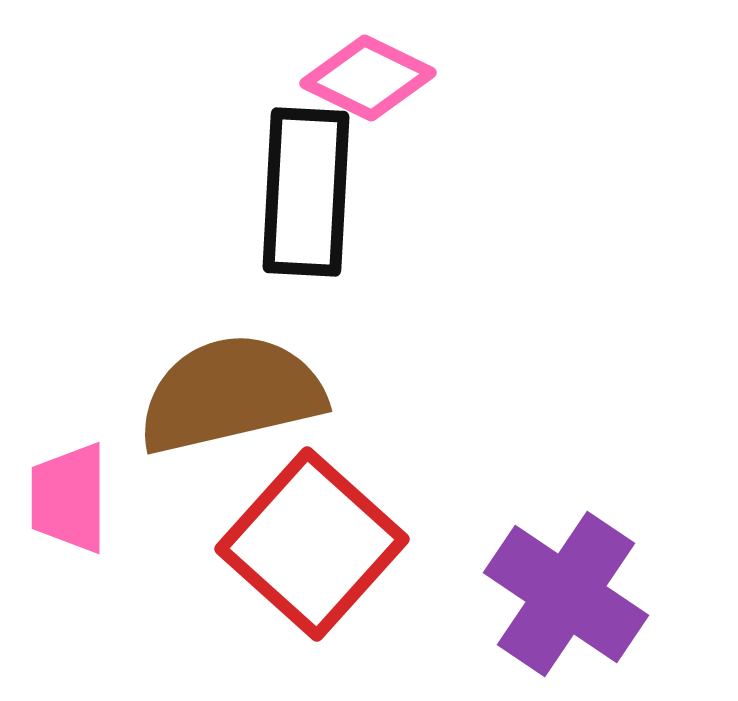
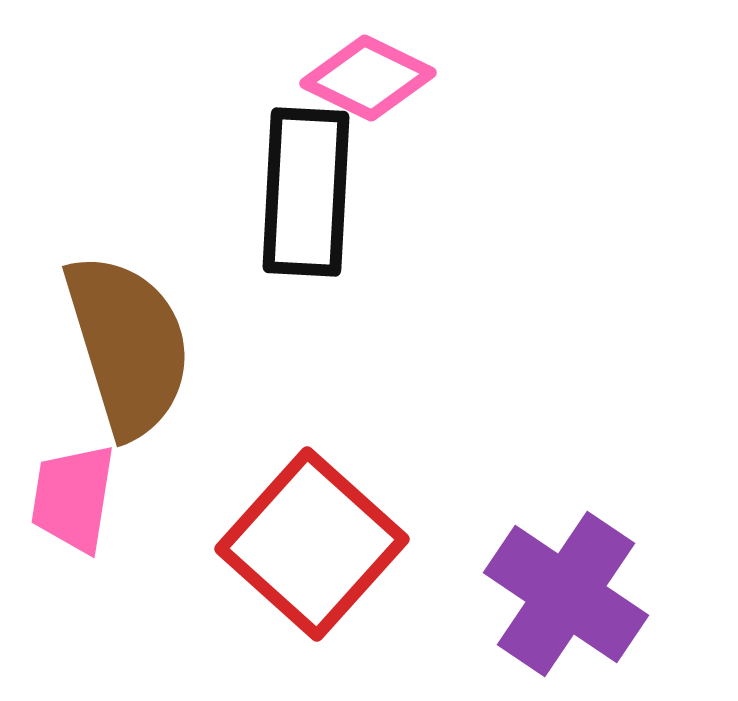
brown semicircle: moved 103 px left, 49 px up; rotated 86 degrees clockwise
pink trapezoid: moved 4 px right; rotated 9 degrees clockwise
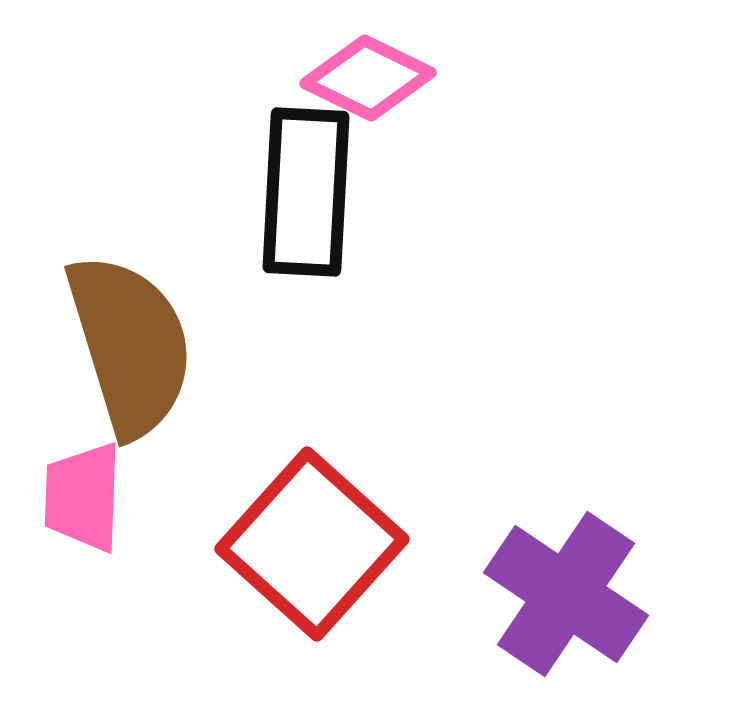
brown semicircle: moved 2 px right
pink trapezoid: moved 10 px right, 1 px up; rotated 7 degrees counterclockwise
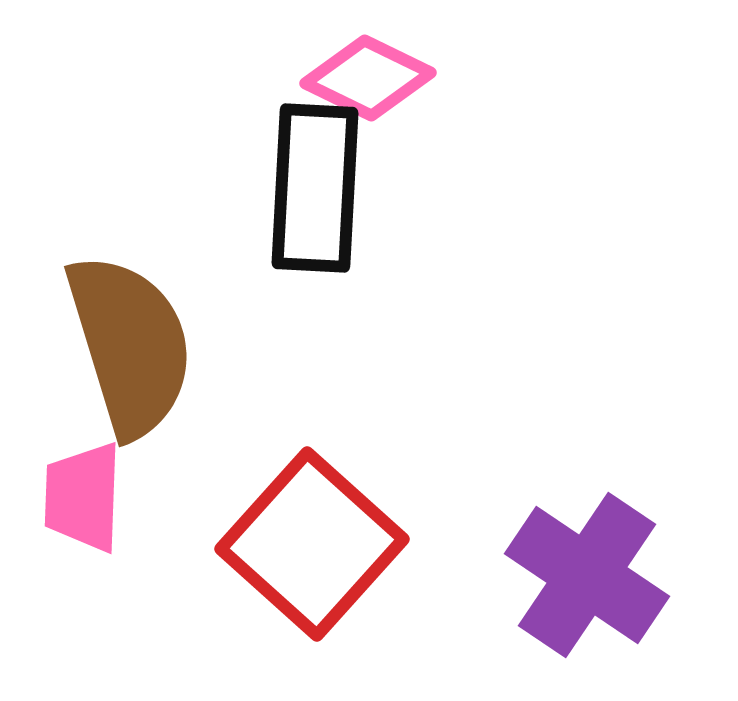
black rectangle: moved 9 px right, 4 px up
purple cross: moved 21 px right, 19 px up
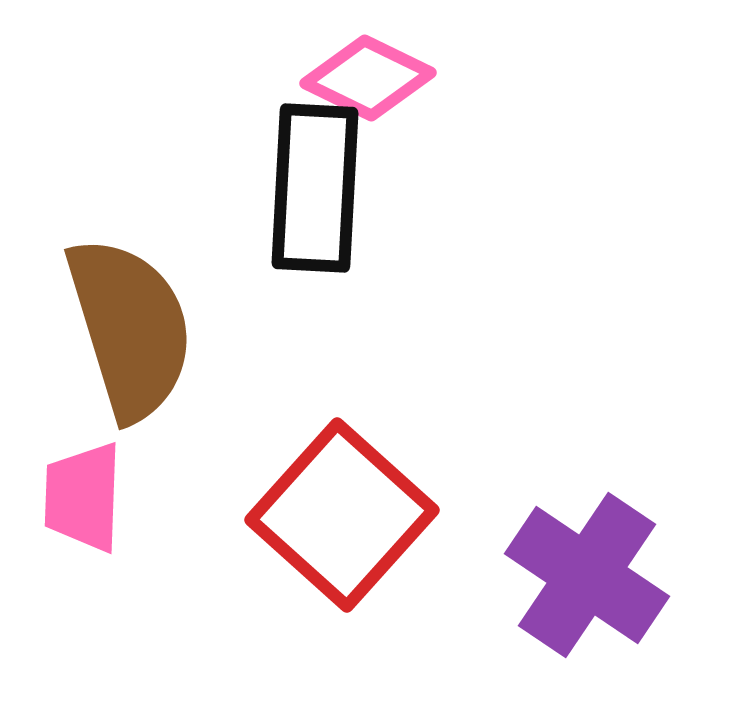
brown semicircle: moved 17 px up
red square: moved 30 px right, 29 px up
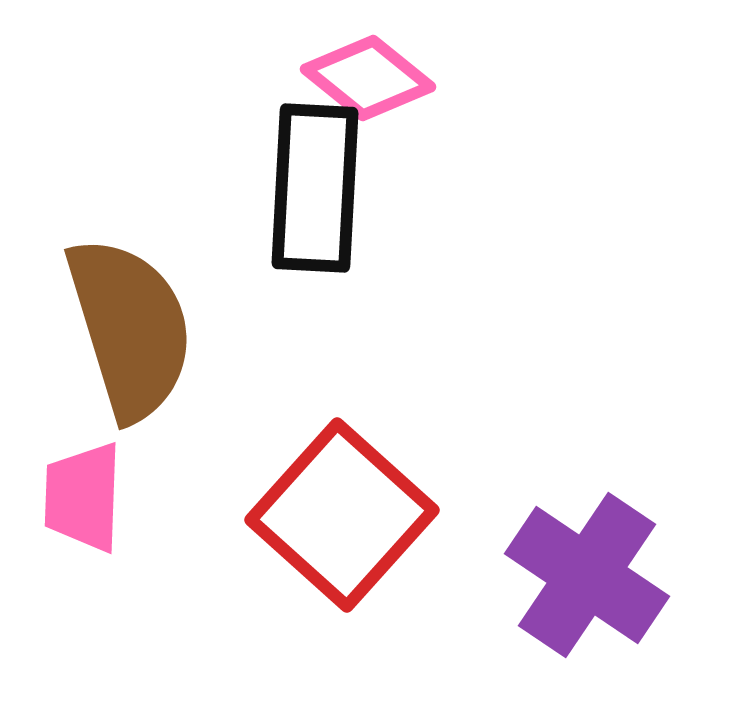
pink diamond: rotated 13 degrees clockwise
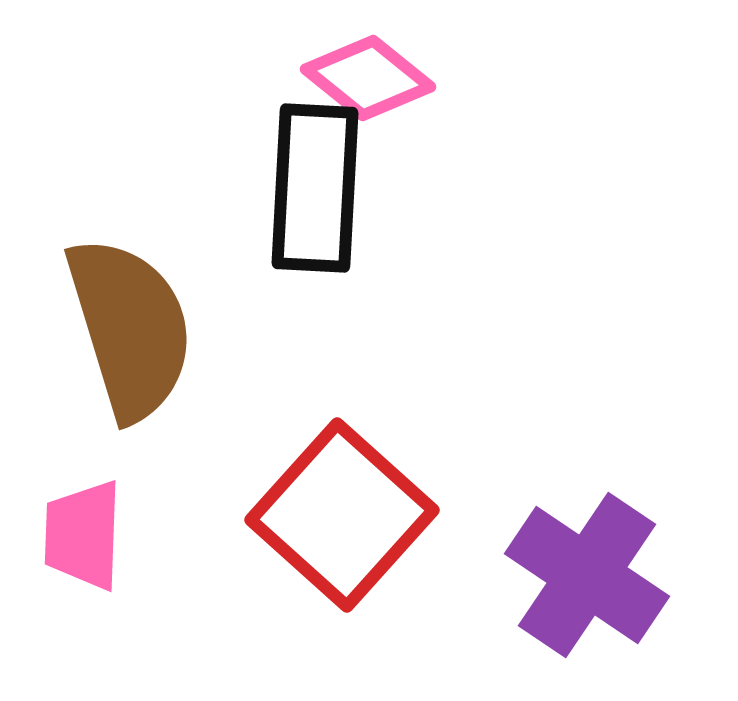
pink trapezoid: moved 38 px down
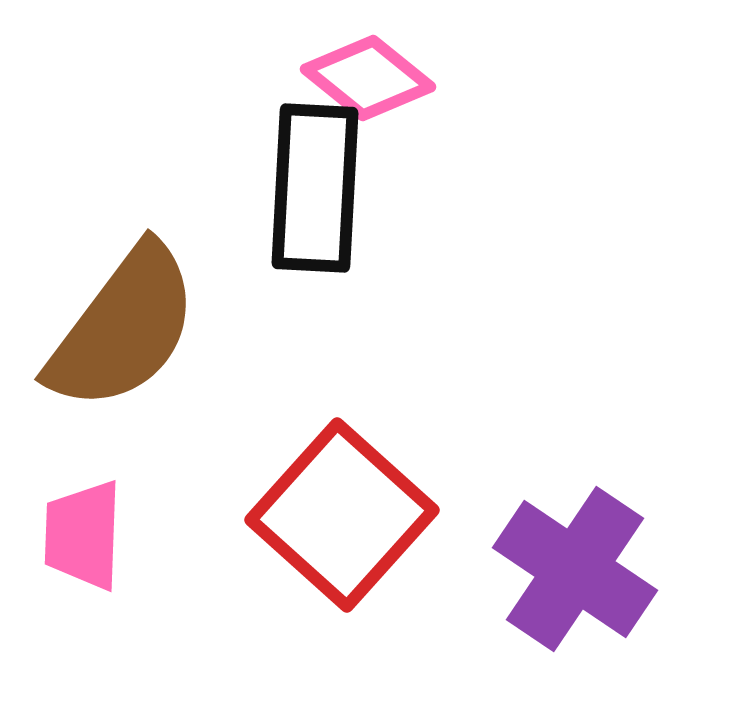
brown semicircle: moved 7 px left; rotated 54 degrees clockwise
purple cross: moved 12 px left, 6 px up
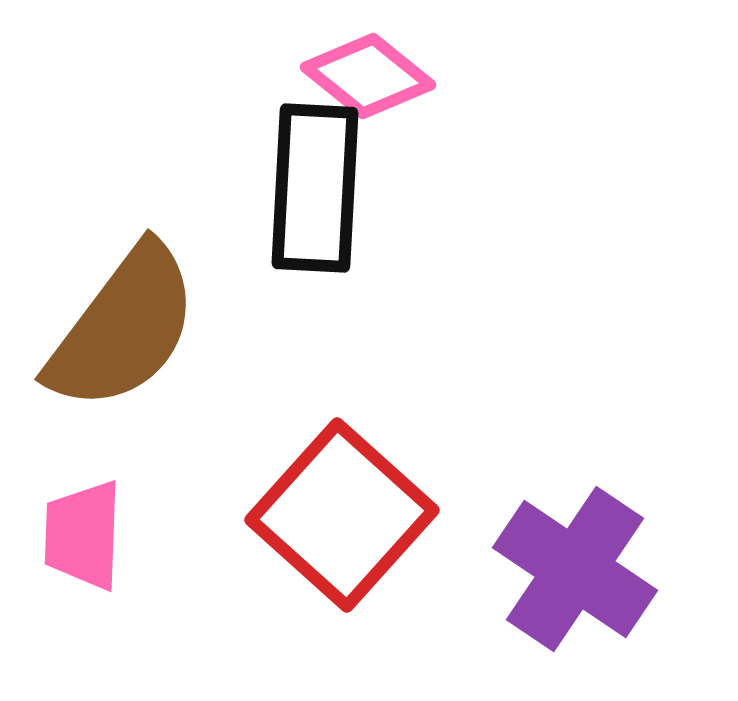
pink diamond: moved 2 px up
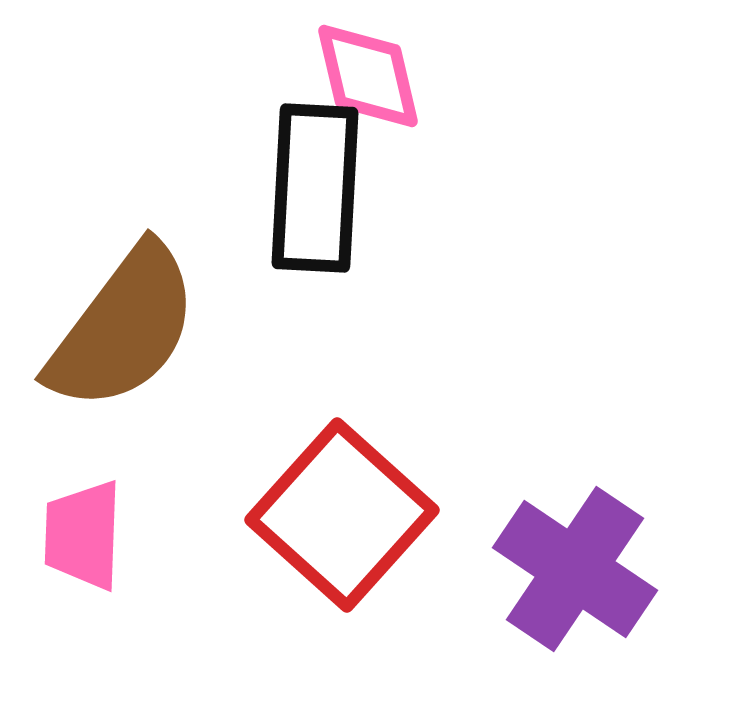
pink diamond: rotated 38 degrees clockwise
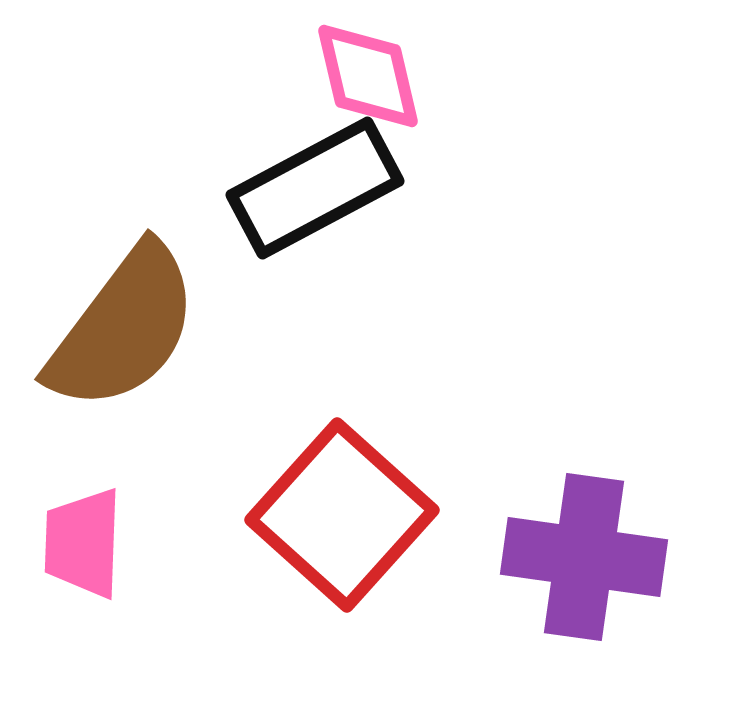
black rectangle: rotated 59 degrees clockwise
pink trapezoid: moved 8 px down
purple cross: moved 9 px right, 12 px up; rotated 26 degrees counterclockwise
